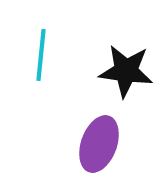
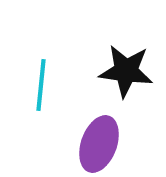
cyan line: moved 30 px down
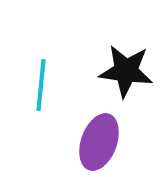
purple ellipse: moved 2 px up
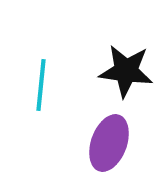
purple ellipse: moved 10 px right, 1 px down
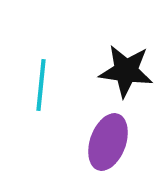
purple ellipse: moved 1 px left, 1 px up
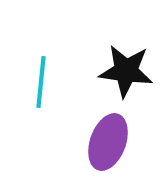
cyan line: moved 3 px up
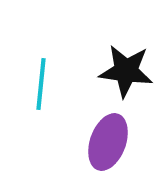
cyan line: moved 2 px down
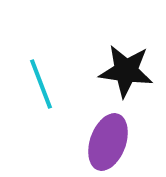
cyan line: rotated 27 degrees counterclockwise
